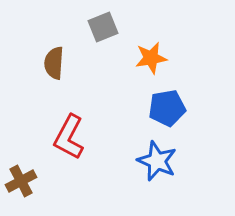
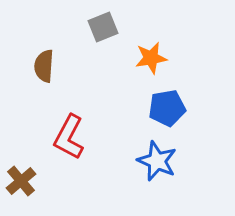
brown semicircle: moved 10 px left, 3 px down
brown cross: rotated 12 degrees counterclockwise
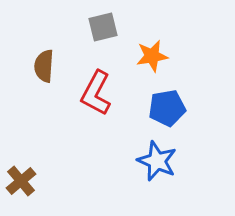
gray square: rotated 8 degrees clockwise
orange star: moved 1 px right, 2 px up
red L-shape: moved 27 px right, 44 px up
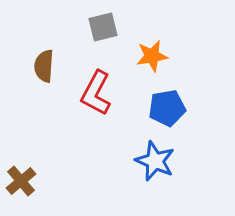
blue star: moved 2 px left
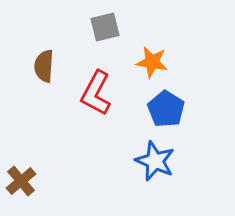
gray square: moved 2 px right
orange star: moved 6 px down; rotated 20 degrees clockwise
blue pentagon: moved 1 px left, 1 px down; rotated 30 degrees counterclockwise
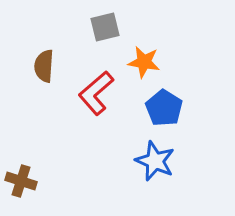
orange star: moved 8 px left
red L-shape: rotated 21 degrees clockwise
blue pentagon: moved 2 px left, 1 px up
brown cross: rotated 32 degrees counterclockwise
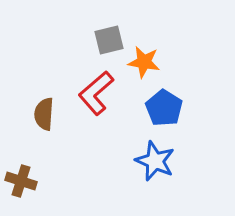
gray square: moved 4 px right, 13 px down
brown semicircle: moved 48 px down
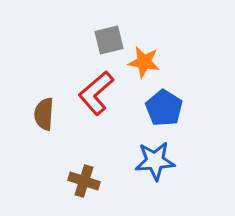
blue star: rotated 27 degrees counterclockwise
brown cross: moved 63 px right
